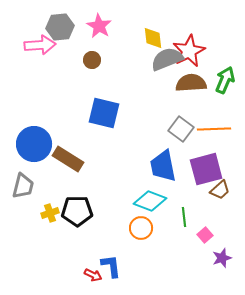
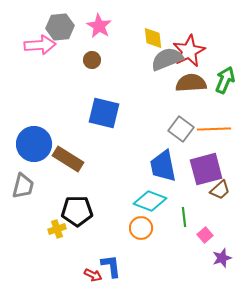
yellow cross: moved 7 px right, 16 px down
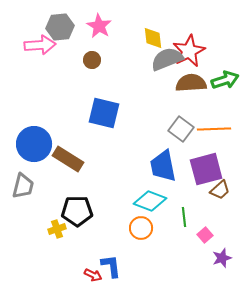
green arrow: rotated 48 degrees clockwise
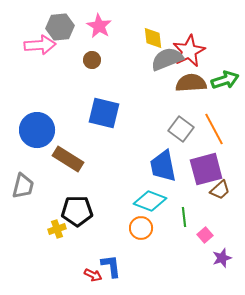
orange line: rotated 64 degrees clockwise
blue circle: moved 3 px right, 14 px up
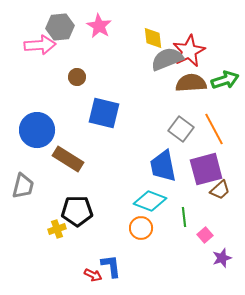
brown circle: moved 15 px left, 17 px down
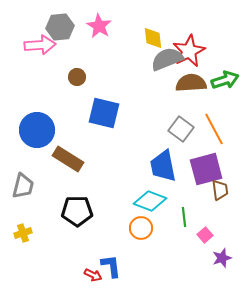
brown trapezoid: rotated 55 degrees counterclockwise
yellow cross: moved 34 px left, 4 px down
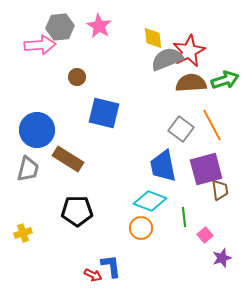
orange line: moved 2 px left, 4 px up
gray trapezoid: moved 5 px right, 17 px up
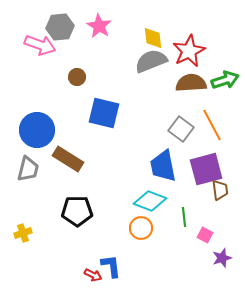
pink arrow: rotated 24 degrees clockwise
gray semicircle: moved 16 px left, 2 px down
pink square: rotated 21 degrees counterclockwise
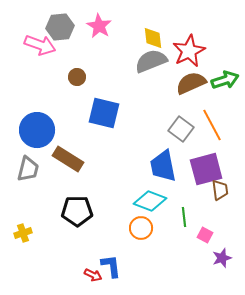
brown semicircle: rotated 20 degrees counterclockwise
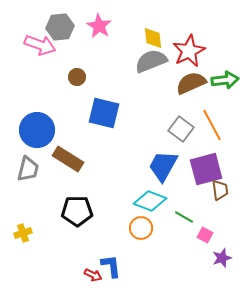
green arrow: rotated 12 degrees clockwise
blue trapezoid: rotated 40 degrees clockwise
green line: rotated 54 degrees counterclockwise
